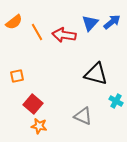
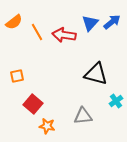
cyan cross: rotated 24 degrees clockwise
gray triangle: rotated 30 degrees counterclockwise
orange star: moved 8 px right
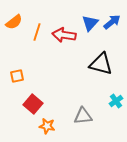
orange line: rotated 48 degrees clockwise
black triangle: moved 5 px right, 10 px up
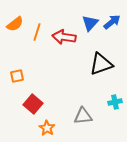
orange semicircle: moved 1 px right, 2 px down
red arrow: moved 2 px down
black triangle: rotated 35 degrees counterclockwise
cyan cross: moved 1 px left, 1 px down; rotated 24 degrees clockwise
orange star: moved 2 px down; rotated 21 degrees clockwise
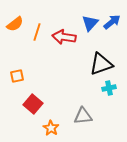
cyan cross: moved 6 px left, 14 px up
orange star: moved 4 px right
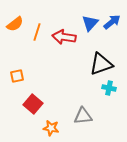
cyan cross: rotated 24 degrees clockwise
orange star: rotated 21 degrees counterclockwise
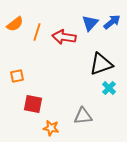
cyan cross: rotated 32 degrees clockwise
red square: rotated 30 degrees counterclockwise
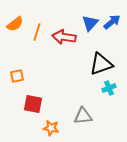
cyan cross: rotated 24 degrees clockwise
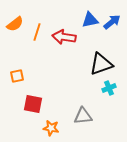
blue triangle: moved 3 px up; rotated 36 degrees clockwise
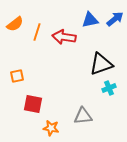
blue arrow: moved 3 px right, 3 px up
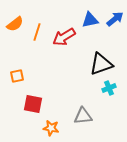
red arrow: rotated 40 degrees counterclockwise
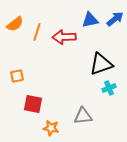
red arrow: rotated 30 degrees clockwise
